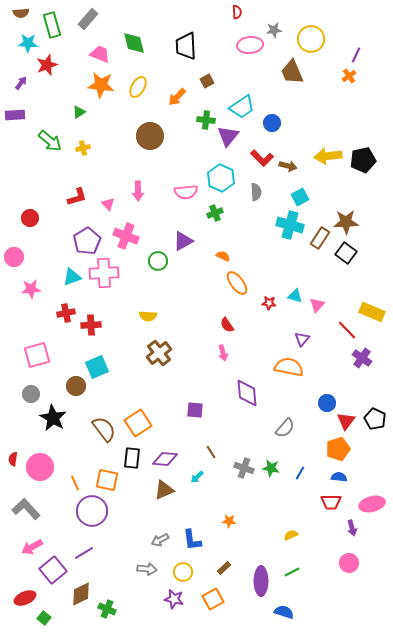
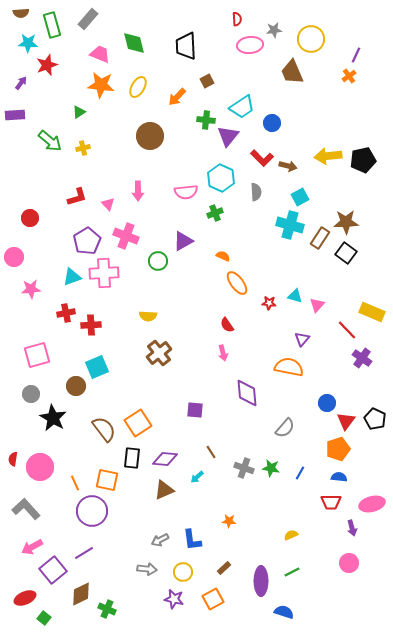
red semicircle at (237, 12): moved 7 px down
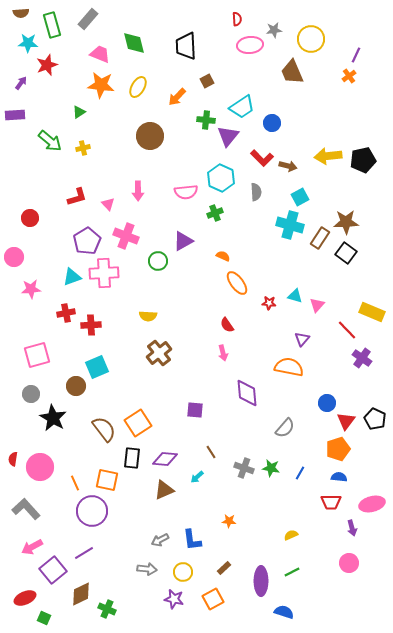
green square at (44, 618): rotated 16 degrees counterclockwise
